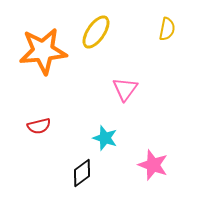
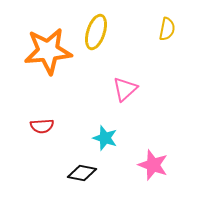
yellow ellipse: rotated 16 degrees counterclockwise
orange star: moved 5 px right
pink triangle: rotated 12 degrees clockwise
red semicircle: moved 3 px right; rotated 10 degrees clockwise
black diamond: rotated 48 degrees clockwise
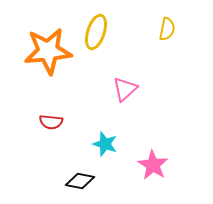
red semicircle: moved 9 px right, 4 px up; rotated 10 degrees clockwise
cyan star: moved 6 px down
pink star: rotated 12 degrees clockwise
black diamond: moved 2 px left, 8 px down
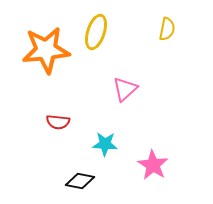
orange star: moved 2 px left, 1 px up
red semicircle: moved 7 px right
cyan star: rotated 15 degrees counterclockwise
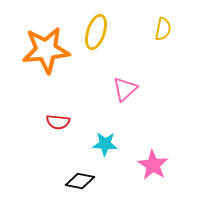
yellow semicircle: moved 4 px left
